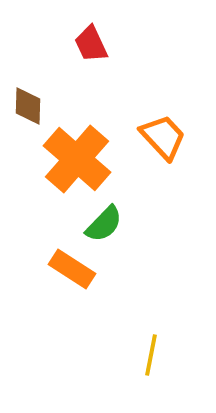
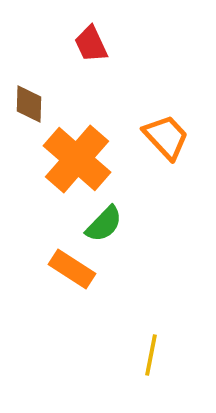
brown diamond: moved 1 px right, 2 px up
orange trapezoid: moved 3 px right
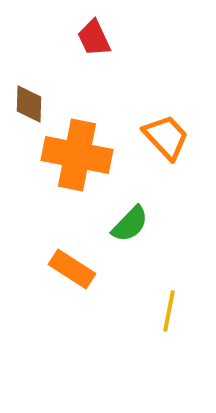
red trapezoid: moved 3 px right, 6 px up
orange cross: moved 4 px up; rotated 30 degrees counterclockwise
green semicircle: moved 26 px right
yellow line: moved 18 px right, 44 px up
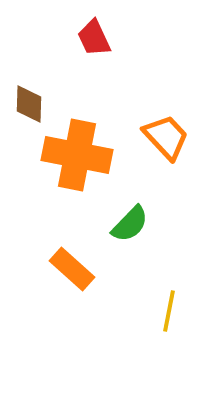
orange rectangle: rotated 9 degrees clockwise
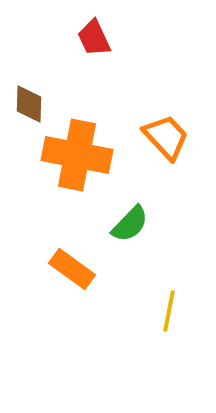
orange rectangle: rotated 6 degrees counterclockwise
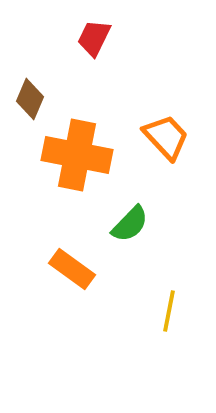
red trapezoid: rotated 51 degrees clockwise
brown diamond: moved 1 px right, 5 px up; rotated 21 degrees clockwise
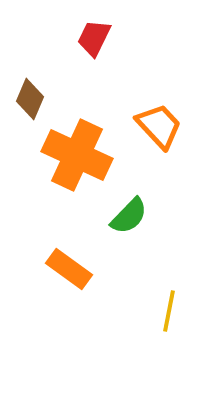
orange trapezoid: moved 7 px left, 11 px up
orange cross: rotated 14 degrees clockwise
green semicircle: moved 1 px left, 8 px up
orange rectangle: moved 3 px left
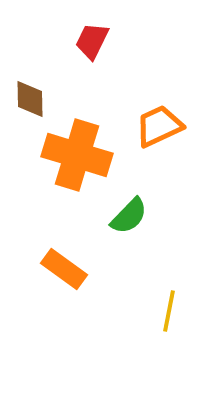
red trapezoid: moved 2 px left, 3 px down
brown diamond: rotated 24 degrees counterclockwise
orange trapezoid: rotated 72 degrees counterclockwise
orange cross: rotated 8 degrees counterclockwise
orange rectangle: moved 5 px left
